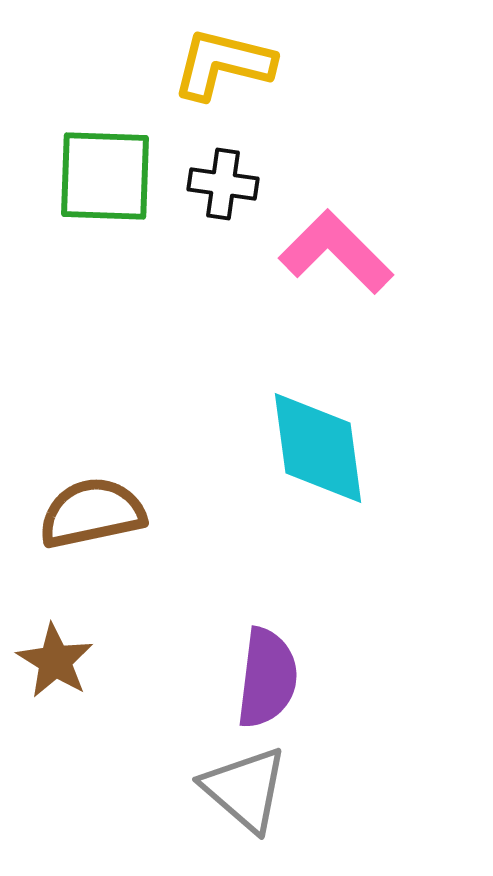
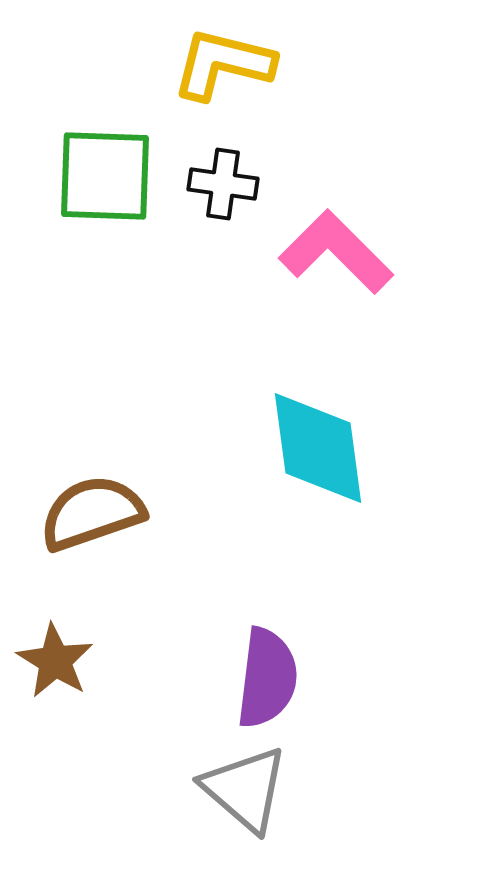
brown semicircle: rotated 7 degrees counterclockwise
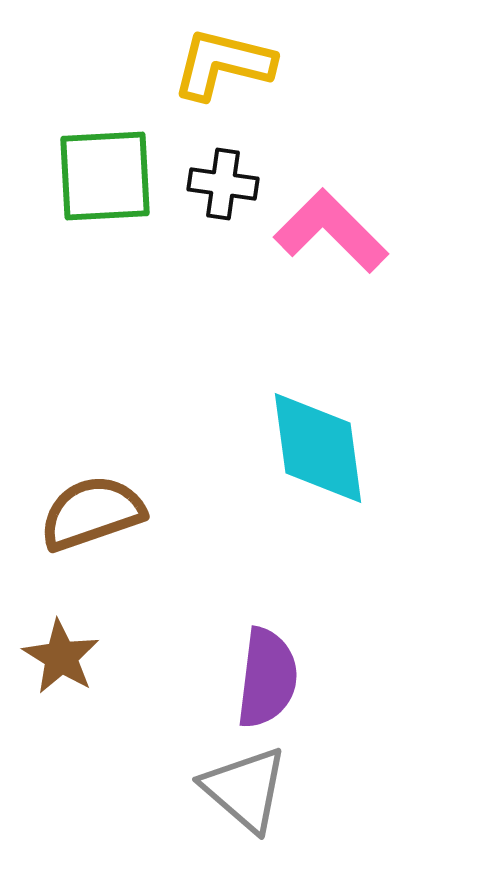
green square: rotated 5 degrees counterclockwise
pink L-shape: moved 5 px left, 21 px up
brown star: moved 6 px right, 4 px up
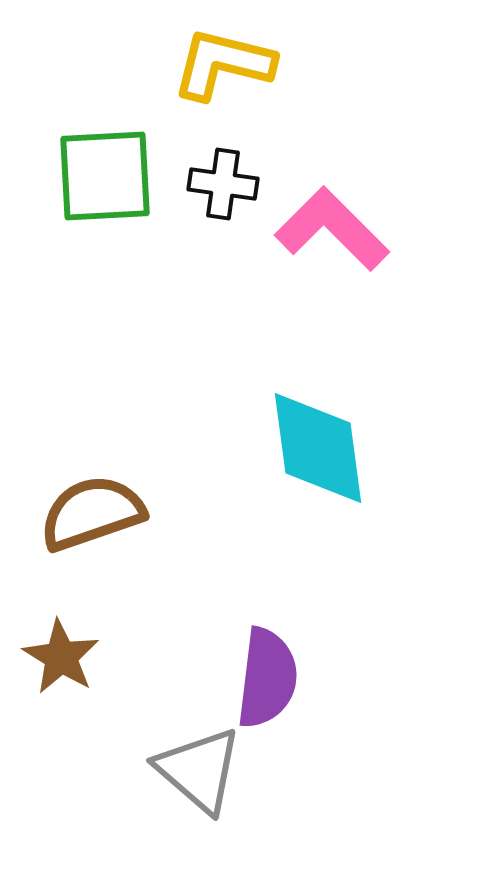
pink L-shape: moved 1 px right, 2 px up
gray triangle: moved 46 px left, 19 px up
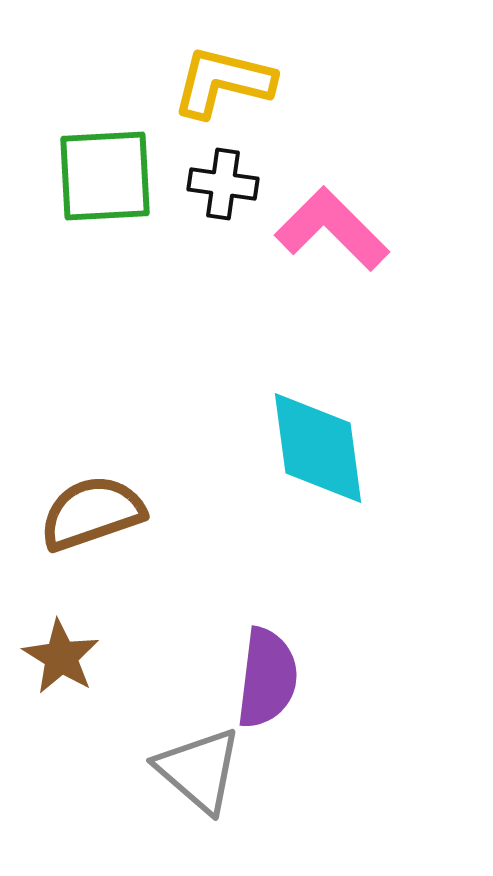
yellow L-shape: moved 18 px down
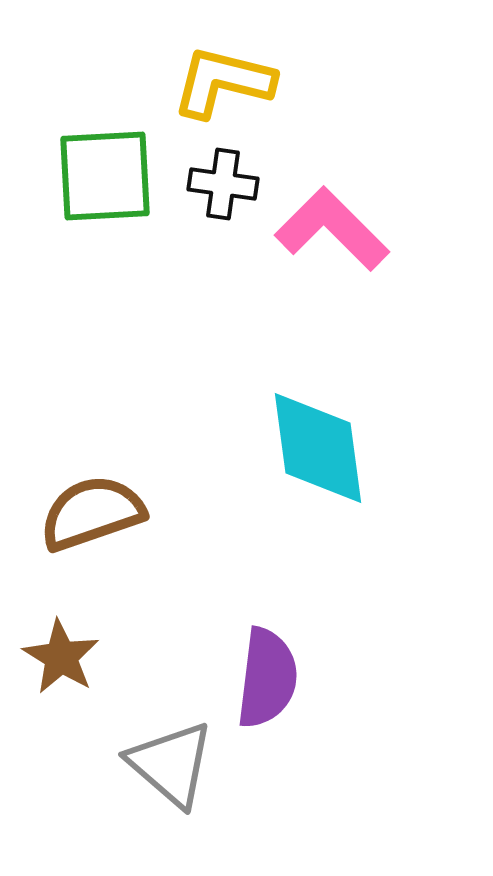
gray triangle: moved 28 px left, 6 px up
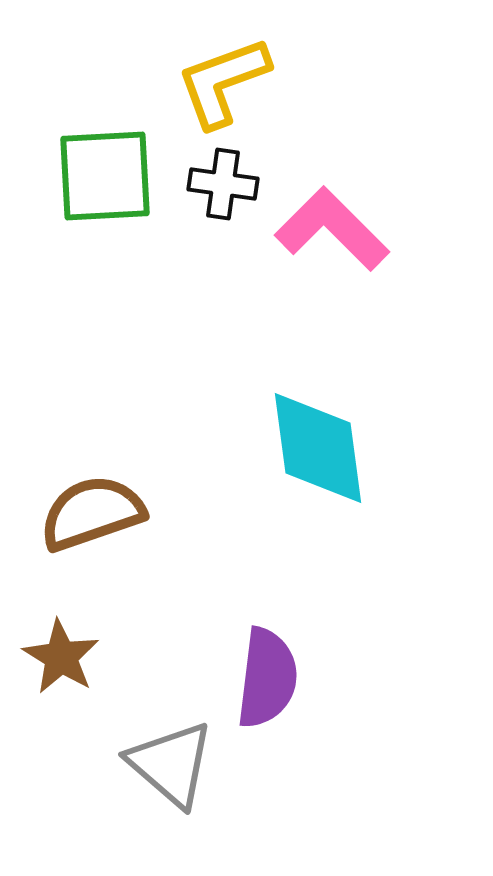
yellow L-shape: rotated 34 degrees counterclockwise
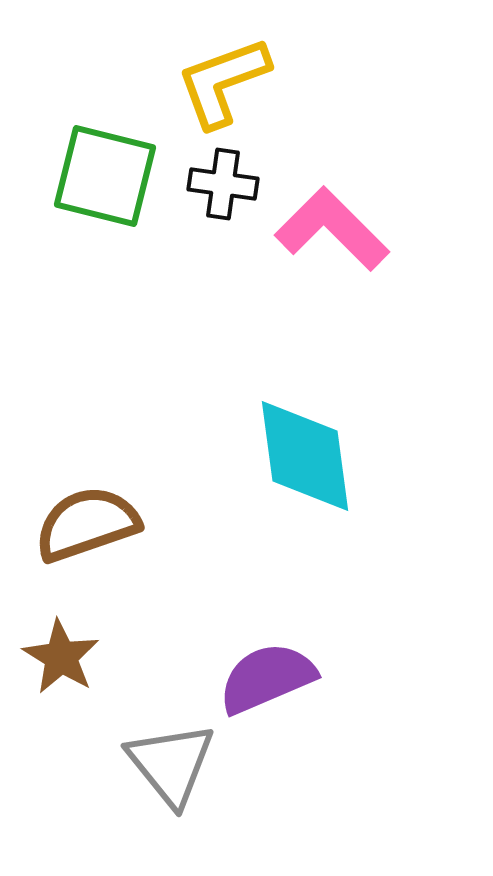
green square: rotated 17 degrees clockwise
cyan diamond: moved 13 px left, 8 px down
brown semicircle: moved 5 px left, 11 px down
purple semicircle: rotated 120 degrees counterclockwise
gray triangle: rotated 10 degrees clockwise
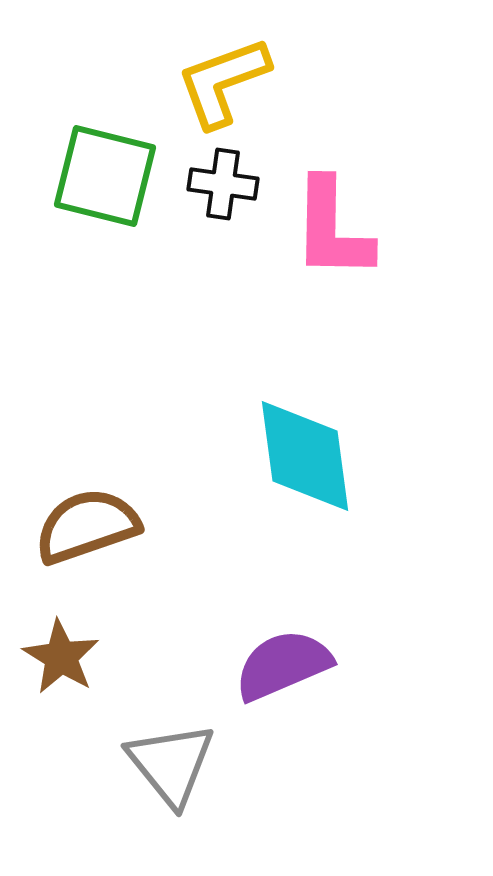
pink L-shape: rotated 134 degrees counterclockwise
brown semicircle: moved 2 px down
purple semicircle: moved 16 px right, 13 px up
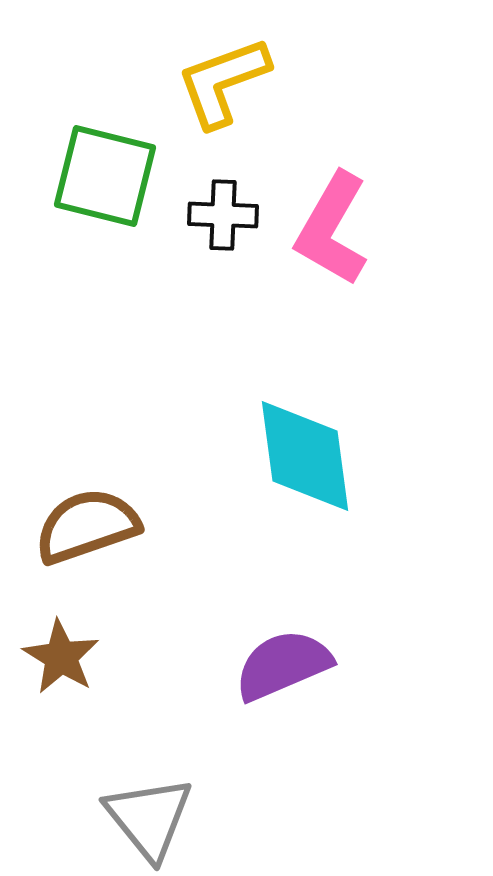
black cross: moved 31 px down; rotated 6 degrees counterclockwise
pink L-shape: rotated 29 degrees clockwise
gray triangle: moved 22 px left, 54 px down
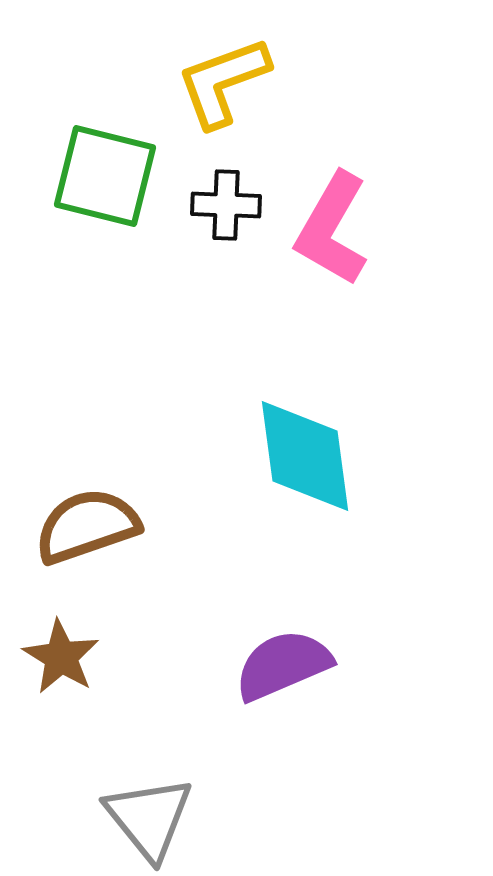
black cross: moved 3 px right, 10 px up
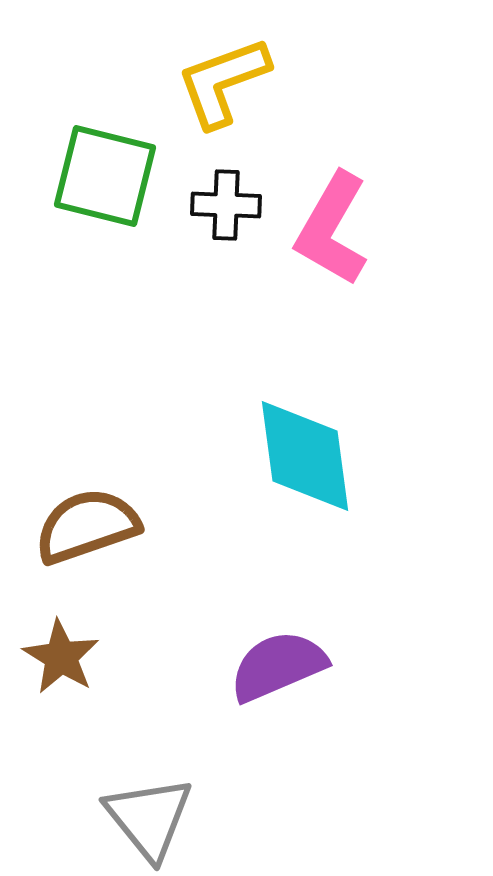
purple semicircle: moved 5 px left, 1 px down
